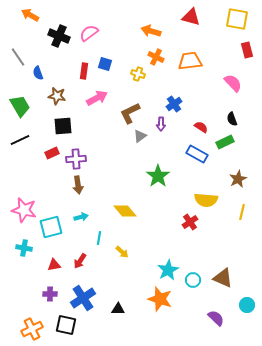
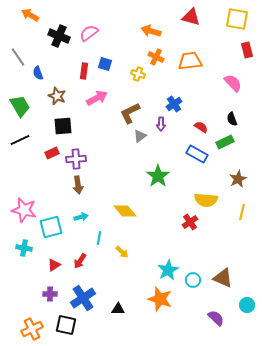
brown star at (57, 96): rotated 12 degrees clockwise
red triangle at (54, 265): rotated 24 degrees counterclockwise
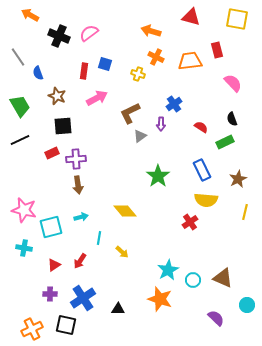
red rectangle at (247, 50): moved 30 px left
blue rectangle at (197, 154): moved 5 px right, 16 px down; rotated 35 degrees clockwise
yellow line at (242, 212): moved 3 px right
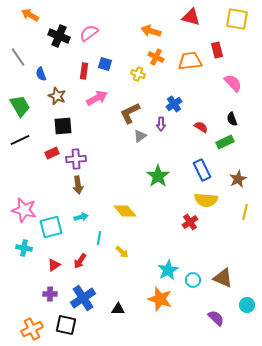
blue semicircle at (38, 73): moved 3 px right, 1 px down
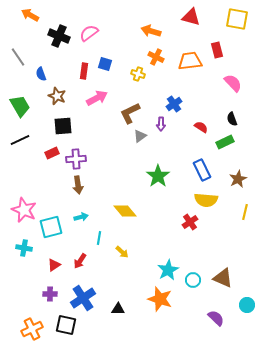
pink star at (24, 210): rotated 10 degrees clockwise
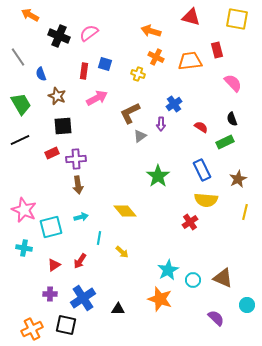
green trapezoid at (20, 106): moved 1 px right, 2 px up
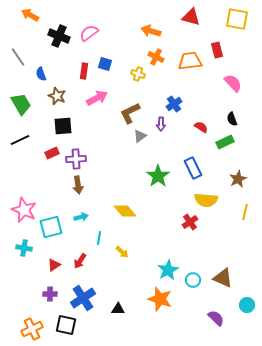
blue rectangle at (202, 170): moved 9 px left, 2 px up
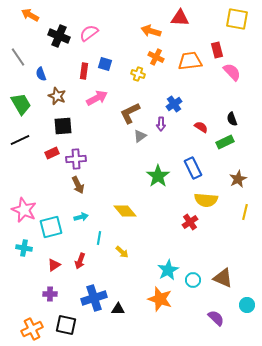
red triangle at (191, 17): moved 11 px left, 1 px down; rotated 12 degrees counterclockwise
pink semicircle at (233, 83): moved 1 px left, 11 px up
brown arrow at (78, 185): rotated 18 degrees counterclockwise
red arrow at (80, 261): rotated 14 degrees counterclockwise
blue cross at (83, 298): moved 11 px right; rotated 15 degrees clockwise
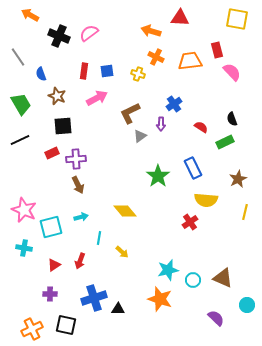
blue square at (105, 64): moved 2 px right, 7 px down; rotated 24 degrees counterclockwise
cyan star at (168, 270): rotated 15 degrees clockwise
